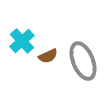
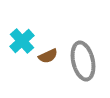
gray ellipse: rotated 9 degrees clockwise
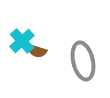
brown semicircle: moved 11 px left, 5 px up; rotated 42 degrees clockwise
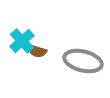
gray ellipse: rotated 63 degrees counterclockwise
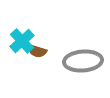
gray ellipse: rotated 18 degrees counterclockwise
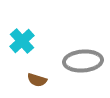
brown semicircle: moved 29 px down
